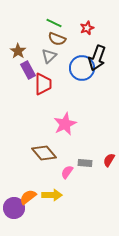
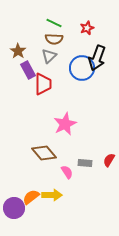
brown semicircle: moved 3 px left; rotated 18 degrees counterclockwise
pink semicircle: rotated 112 degrees clockwise
orange semicircle: moved 3 px right
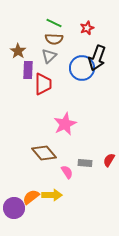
purple rectangle: rotated 30 degrees clockwise
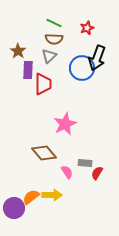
red semicircle: moved 12 px left, 13 px down
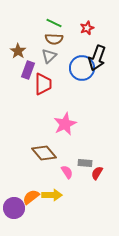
purple rectangle: rotated 18 degrees clockwise
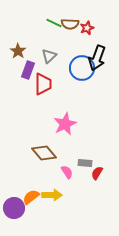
brown semicircle: moved 16 px right, 15 px up
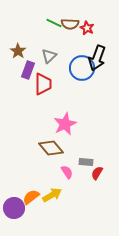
red star: rotated 24 degrees counterclockwise
brown diamond: moved 7 px right, 5 px up
gray rectangle: moved 1 px right, 1 px up
yellow arrow: rotated 30 degrees counterclockwise
